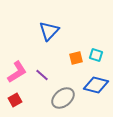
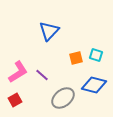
pink L-shape: moved 1 px right
blue diamond: moved 2 px left
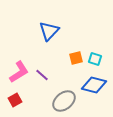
cyan square: moved 1 px left, 4 px down
pink L-shape: moved 1 px right
gray ellipse: moved 1 px right, 3 px down
